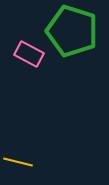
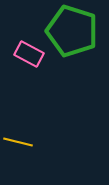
yellow line: moved 20 px up
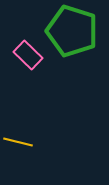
pink rectangle: moved 1 px left, 1 px down; rotated 16 degrees clockwise
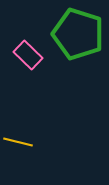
green pentagon: moved 6 px right, 3 px down
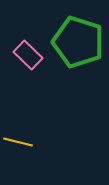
green pentagon: moved 8 px down
